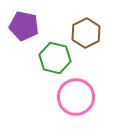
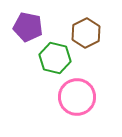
purple pentagon: moved 4 px right, 1 px down
pink circle: moved 1 px right
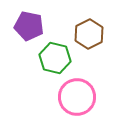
purple pentagon: moved 1 px right, 1 px up
brown hexagon: moved 3 px right, 1 px down
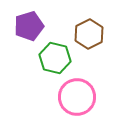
purple pentagon: rotated 28 degrees counterclockwise
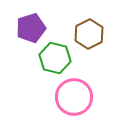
purple pentagon: moved 2 px right, 2 px down
pink circle: moved 3 px left
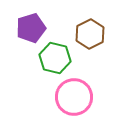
brown hexagon: moved 1 px right
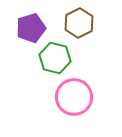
brown hexagon: moved 11 px left, 11 px up
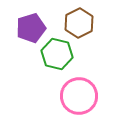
green hexagon: moved 2 px right, 4 px up
pink circle: moved 5 px right, 1 px up
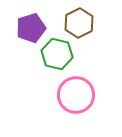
pink circle: moved 3 px left, 1 px up
